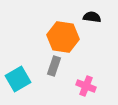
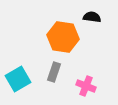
gray rectangle: moved 6 px down
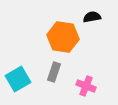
black semicircle: rotated 18 degrees counterclockwise
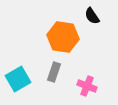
black semicircle: moved 1 px up; rotated 114 degrees counterclockwise
pink cross: moved 1 px right
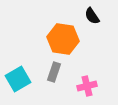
orange hexagon: moved 2 px down
pink cross: rotated 36 degrees counterclockwise
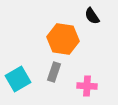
pink cross: rotated 18 degrees clockwise
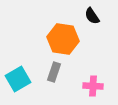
pink cross: moved 6 px right
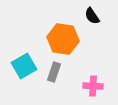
cyan square: moved 6 px right, 13 px up
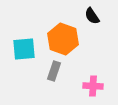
orange hexagon: rotated 12 degrees clockwise
cyan square: moved 17 px up; rotated 25 degrees clockwise
gray rectangle: moved 1 px up
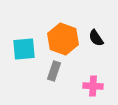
black semicircle: moved 4 px right, 22 px down
